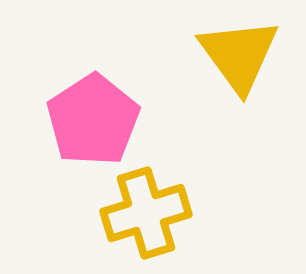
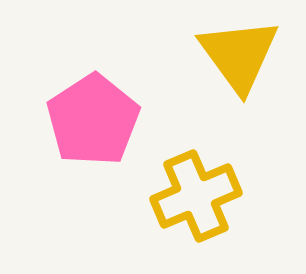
yellow cross: moved 50 px right, 17 px up; rotated 6 degrees counterclockwise
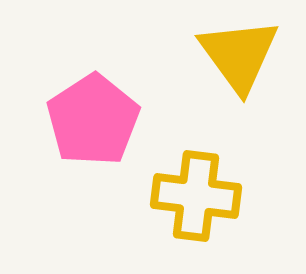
yellow cross: rotated 30 degrees clockwise
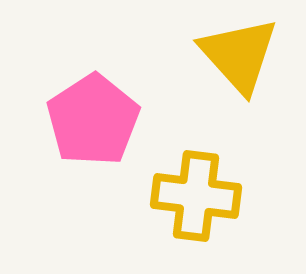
yellow triangle: rotated 6 degrees counterclockwise
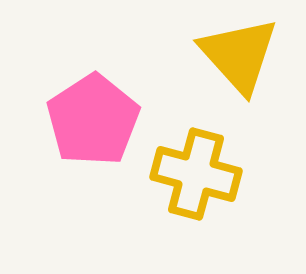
yellow cross: moved 22 px up; rotated 8 degrees clockwise
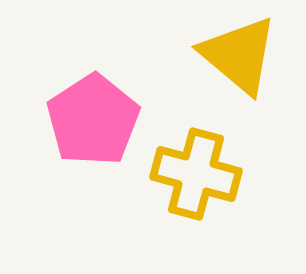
yellow triangle: rotated 8 degrees counterclockwise
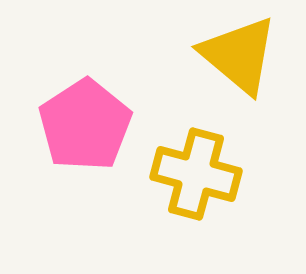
pink pentagon: moved 8 px left, 5 px down
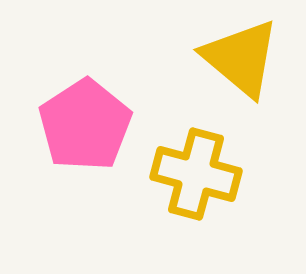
yellow triangle: moved 2 px right, 3 px down
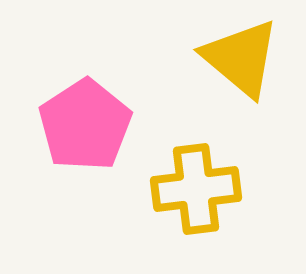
yellow cross: moved 15 px down; rotated 22 degrees counterclockwise
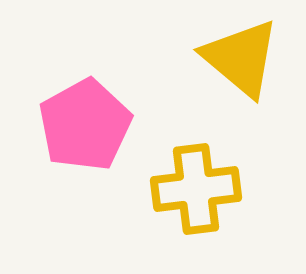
pink pentagon: rotated 4 degrees clockwise
